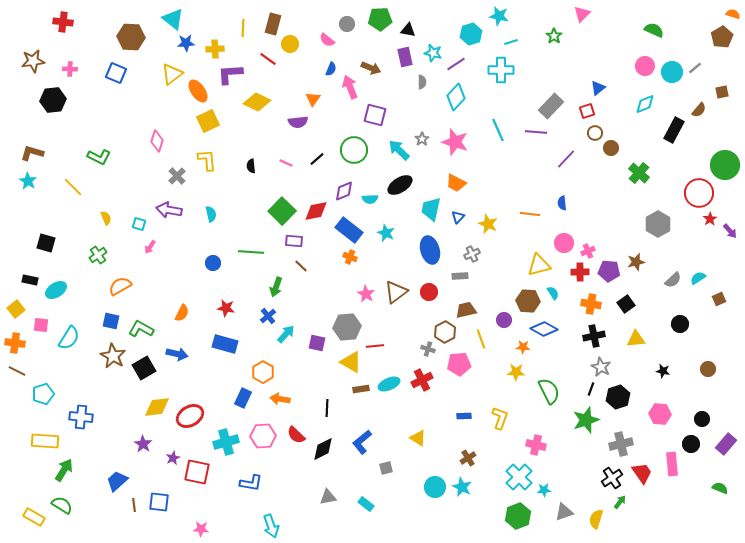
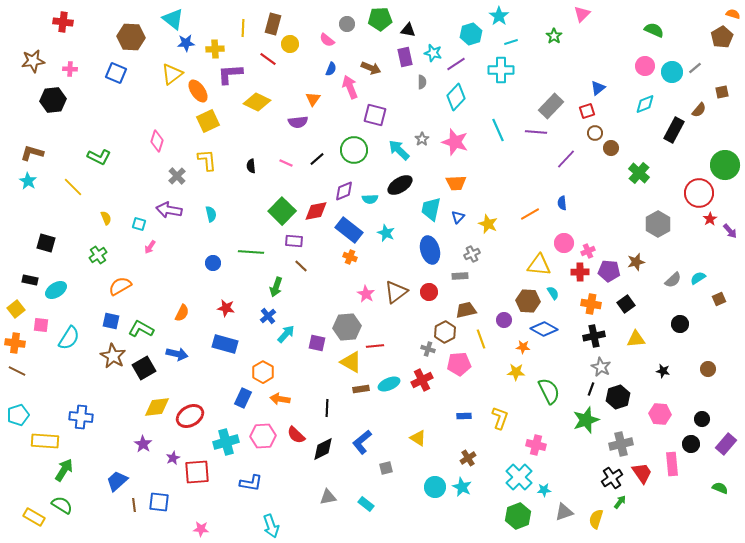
cyan star at (499, 16): rotated 24 degrees clockwise
orange trapezoid at (456, 183): rotated 30 degrees counterclockwise
orange line at (530, 214): rotated 36 degrees counterclockwise
yellow triangle at (539, 265): rotated 20 degrees clockwise
cyan pentagon at (43, 394): moved 25 px left, 21 px down
red square at (197, 472): rotated 16 degrees counterclockwise
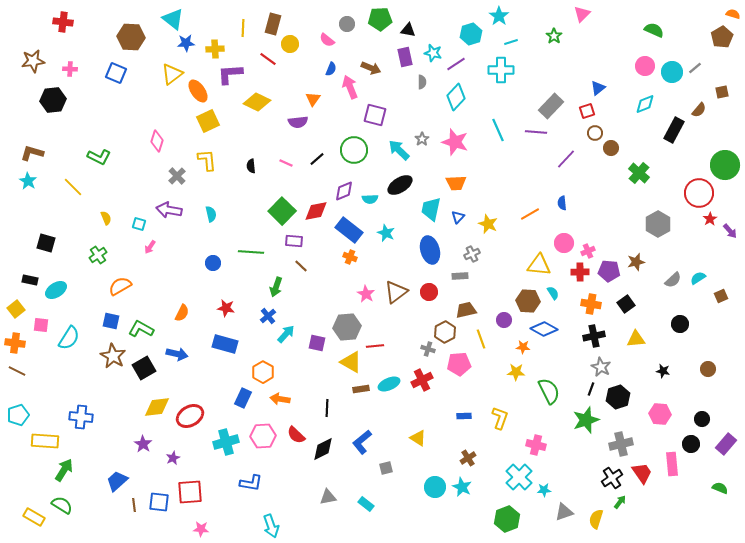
brown square at (719, 299): moved 2 px right, 3 px up
red square at (197, 472): moved 7 px left, 20 px down
green hexagon at (518, 516): moved 11 px left, 3 px down
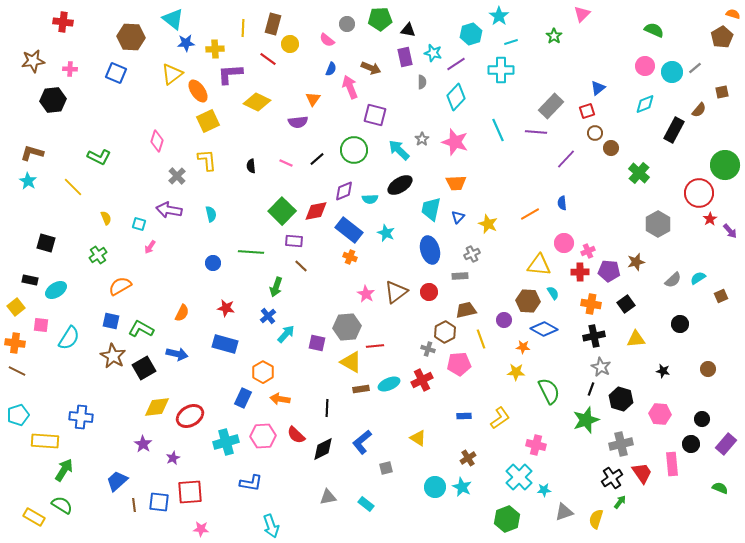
yellow square at (16, 309): moved 2 px up
black hexagon at (618, 397): moved 3 px right, 2 px down; rotated 25 degrees counterclockwise
yellow L-shape at (500, 418): rotated 35 degrees clockwise
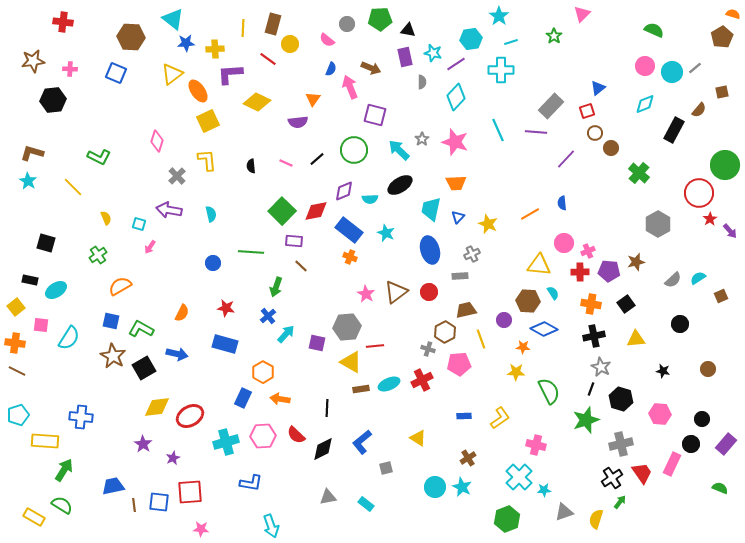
cyan hexagon at (471, 34): moved 5 px down; rotated 10 degrees clockwise
pink rectangle at (672, 464): rotated 30 degrees clockwise
blue trapezoid at (117, 481): moved 4 px left, 5 px down; rotated 30 degrees clockwise
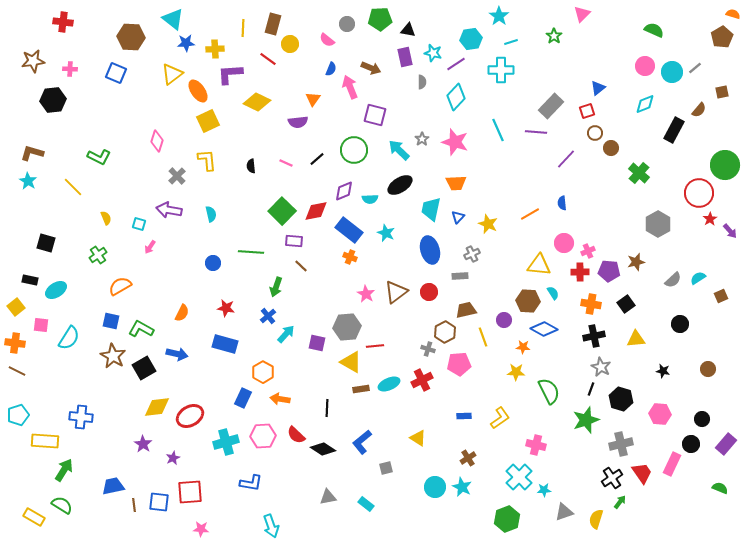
yellow line at (481, 339): moved 2 px right, 2 px up
black diamond at (323, 449): rotated 60 degrees clockwise
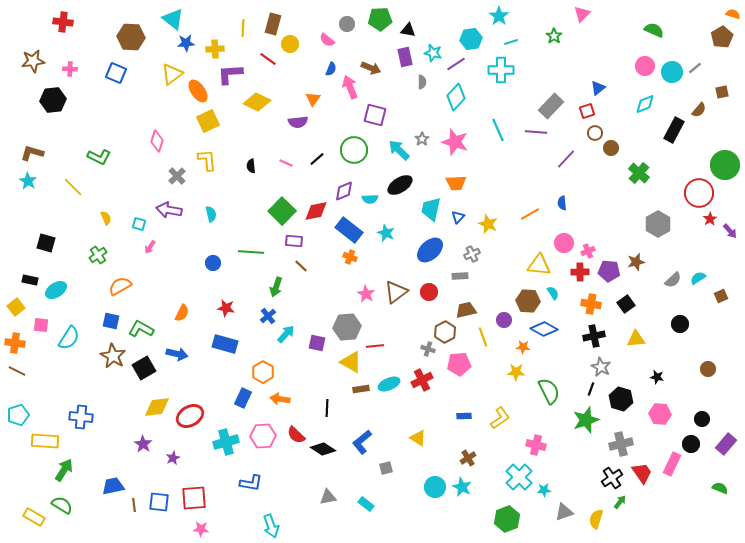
blue ellipse at (430, 250): rotated 64 degrees clockwise
black star at (663, 371): moved 6 px left, 6 px down
red square at (190, 492): moved 4 px right, 6 px down
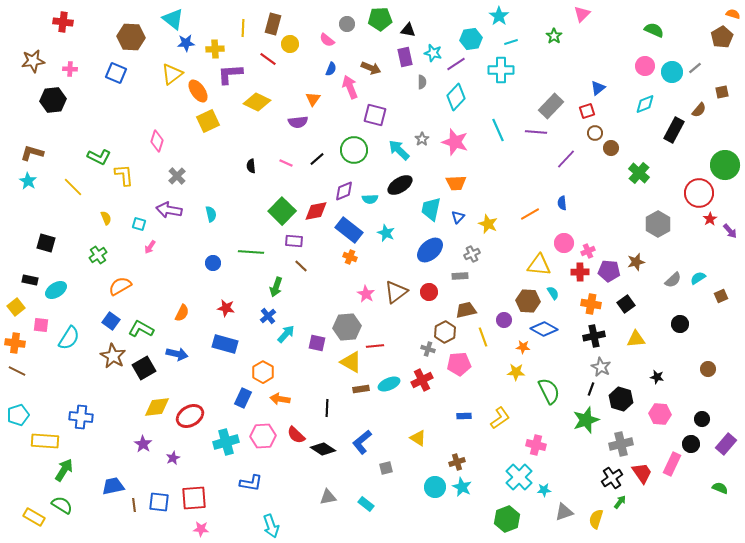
yellow L-shape at (207, 160): moved 83 px left, 15 px down
blue square at (111, 321): rotated 24 degrees clockwise
brown cross at (468, 458): moved 11 px left, 4 px down; rotated 14 degrees clockwise
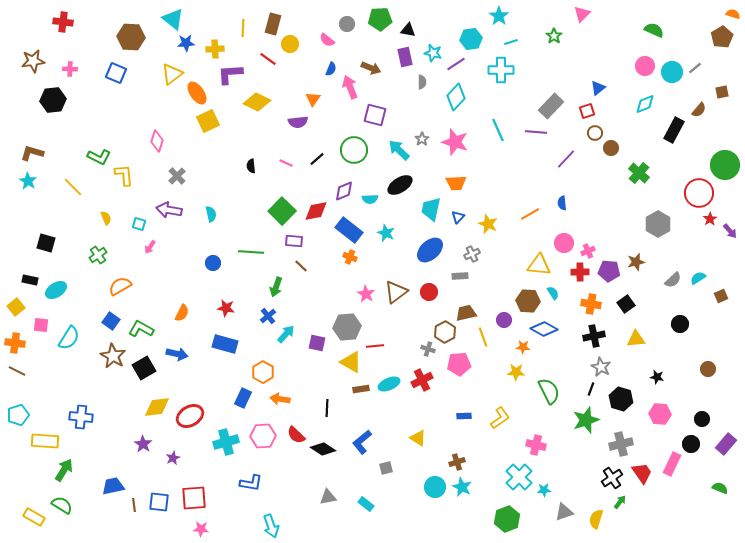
orange ellipse at (198, 91): moved 1 px left, 2 px down
brown trapezoid at (466, 310): moved 3 px down
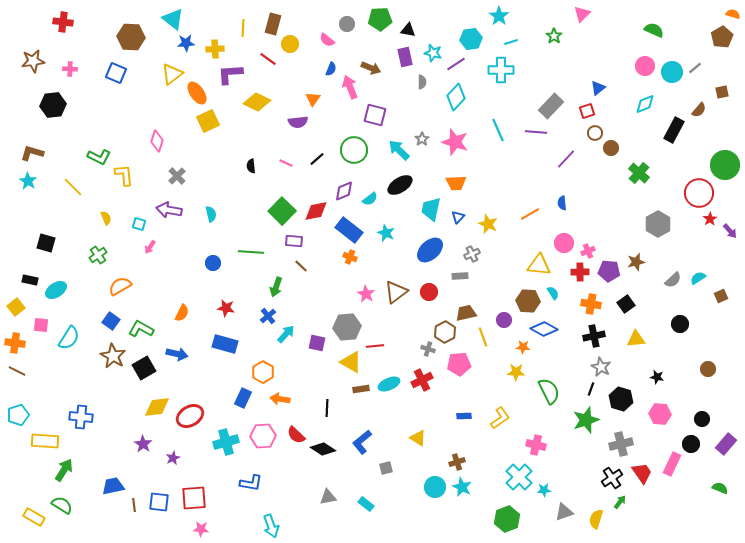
black hexagon at (53, 100): moved 5 px down
cyan semicircle at (370, 199): rotated 35 degrees counterclockwise
